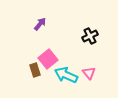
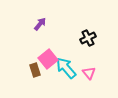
black cross: moved 2 px left, 2 px down
cyan arrow: moved 7 px up; rotated 25 degrees clockwise
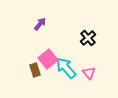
black cross: rotated 14 degrees counterclockwise
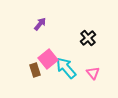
pink triangle: moved 4 px right
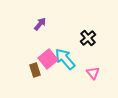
cyan arrow: moved 1 px left, 9 px up
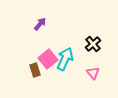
black cross: moved 5 px right, 6 px down
cyan arrow: rotated 65 degrees clockwise
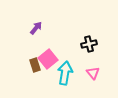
purple arrow: moved 4 px left, 4 px down
black cross: moved 4 px left; rotated 28 degrees clockwise
cyan arrow: moved 14 px down; rotated 15 degrees counterclockwise
brown rectangle: moved 5 px up
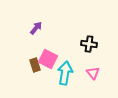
black cross: rotated 21 degrees clockwise
pink square: rotated 24 degrees counterclockwise
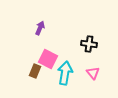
purple arrow: moved 4 px right; rotated 16 degrees counterclockwise
brown rectangle: moved 6 px down; rotated 40 degrees clockwise
